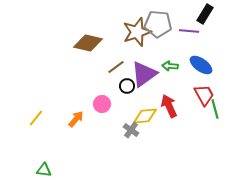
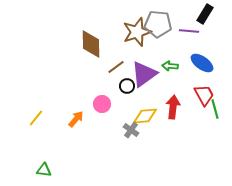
brown diamond: moved 3 px right, 1 px down; rotated 76 degrees clockwise
blue ellipse: moved 1 px right, 2 px up
red arrow: moved 4 px right, 1 px down; rotated 30 degrees clockwise
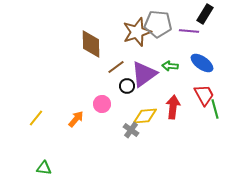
green triangle: moved 2 px up
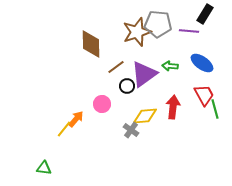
yellow line: moved 28 px right, 11 px down
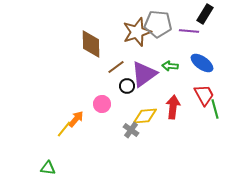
green triangle: moved 4 px right
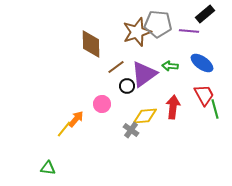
black rectangle: rotated 18 degrees clockwise
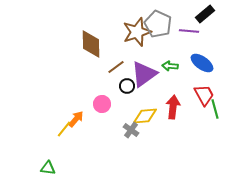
gray pentagon: rotated 20 degrees clockwise
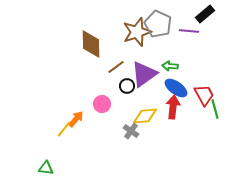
blue ellipse: moved 26 px left, 25 px down
gray cross: moved 1 px down
green triangle: moved 2 px left
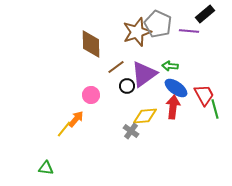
pink circle: moved 11 px left, 9 px up
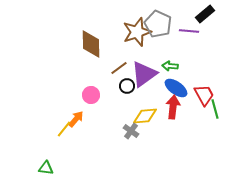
brown line: moved 3 px right, 1 px down
